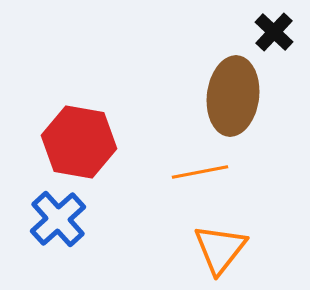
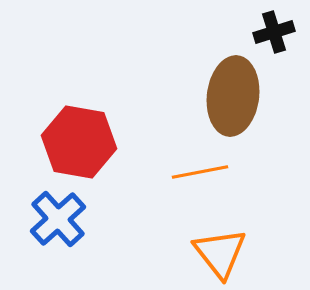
black cross: rotated 30 degrees clockwise
orange triangle: moved 4 px down; rotated 16 degrees counterclockwise
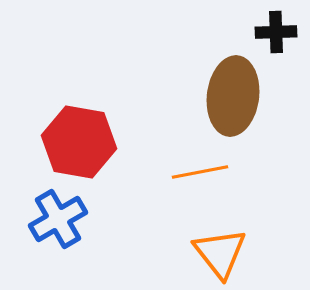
black cross: moved 2 px right; rotated 15 degrees clockwise
blue cross: rotated 12 degrees clockwise
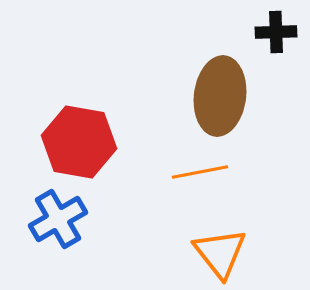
brown ellipse: moved 13 px left
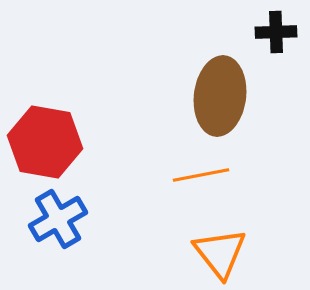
red hexagon: moved 34 px left
orange line: moved 1 px right, 3 px down
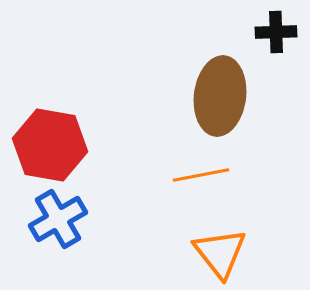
red hexagon: moved 5 px right, 3 px down
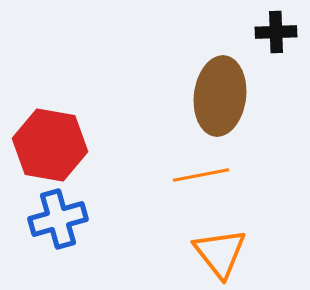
blue cross: rotated 14 degrees clockwise
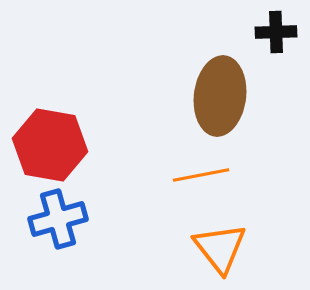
orange triangle: moved 5 px up
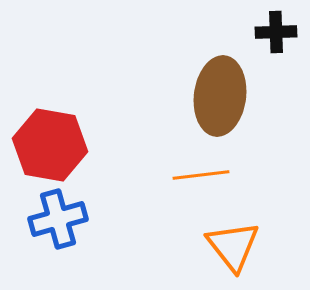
orange line: rotated 4 degrees clockwise
orange triangle: moved 13 px right, 2 px up
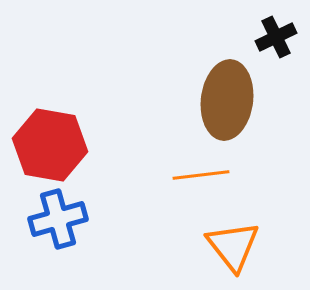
black cross: moved 5 px down; rotated 24 degrees counterclockwise
brown ellipse: moved 7 px right, 4 px down
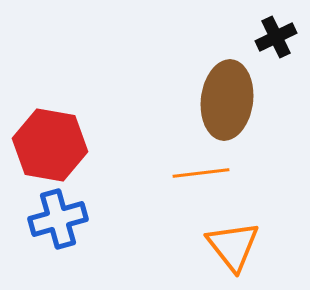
orange line: moved 2 px up
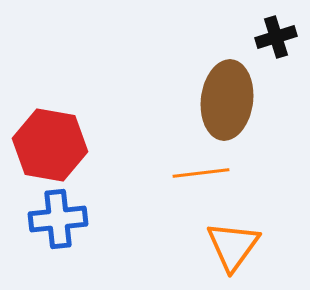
black cross: rotated 9 degrees clockwise
blue cross: rotated 10 degrees clockwise
orange triangle: rotated 14 degrees clockwise
